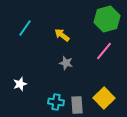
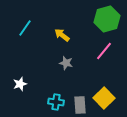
gray rectangle: moved 3 px right
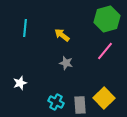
cyan line: rotated 30 degrees counterclockwise
pink line: moved 1 px right
white star: moved 1 px up
cyan cross: rotated 21 degrees clockwise
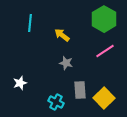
green hexagon: moved 3 px left; rotated 15 degrees counterclockwise
cyan line: moved 5 px right, 5 px up
pink line: rotated 18 degrees clockwise
gray rectangle: moved 15 px up
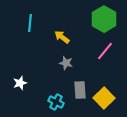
yellow arrow: moved 2 px down
pink line: rotated 18 degrees counterclockwise
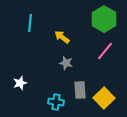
cyan cross: rotated 21 degrees counterclockwise
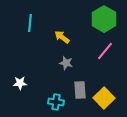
white star: rotated 16 degrees clockwise
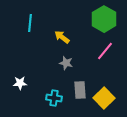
cyan cross: moved 2 px left, 4 px up
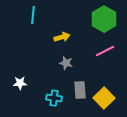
cyan line: moved 3 px right, 8 px up
yellow arrow: rotated 126 degrees clockwise
pink line: rotated 24 degrees clockwise
